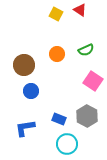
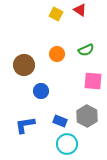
pink square: rotated 30 degrees counterclockwise
blue circle: moved 10 px right
blue rectangle: moved 1 px right, 2 px down
blue L-shape: moved 3 px up
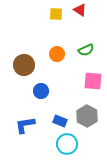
yellow square: rotated 24 degrees counterclockwise
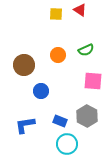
orange circle: moved 1 px right, 1 px down
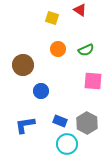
yellow square: moved 4 px left, 4 px down; rotated 16 degrees clockwise
orange circle: moved 6 px up
brown circle: moved 1 px left
gray hexagon: moved 7 px down
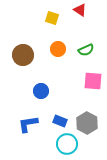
brown circle: moved 10 px up
blue L-shape: moved 3 px right, 1 px up
